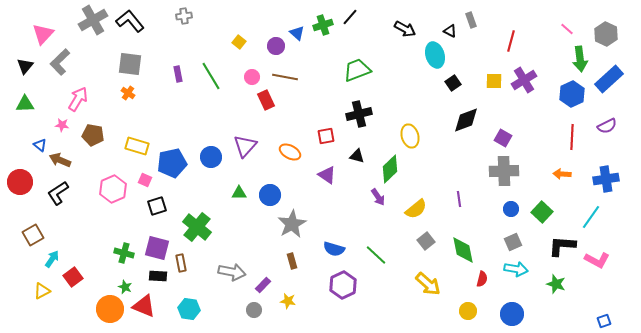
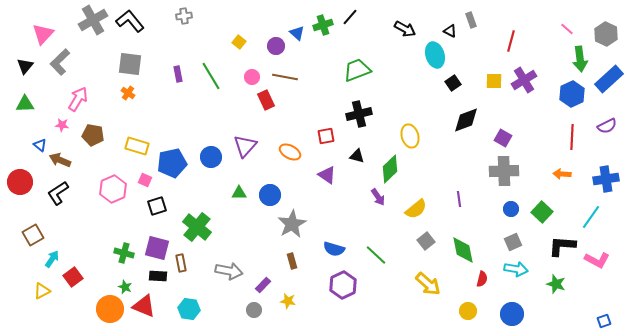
gray arrow at (232, 272): moved 3 px left, 1 px up
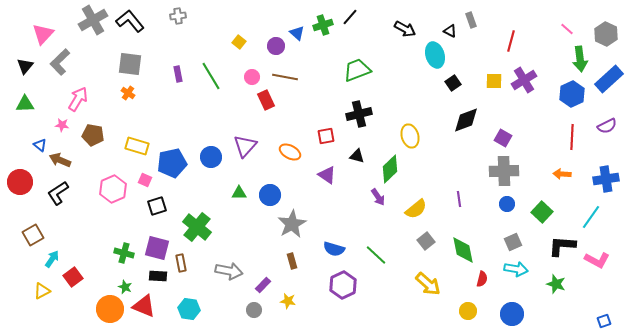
gray cross at (184, 16): moved 6 px left
blue circle at (511, 209): moved 4 px left, 5 px up
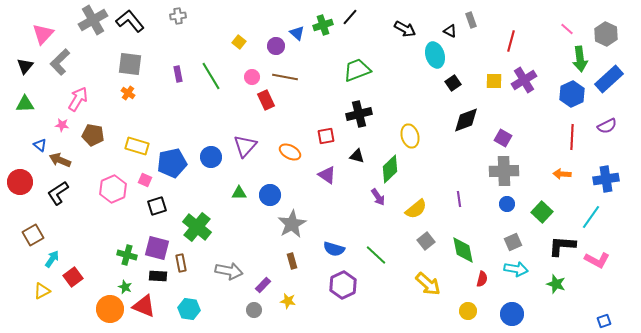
green cross at (124, 253): moved 3 px right, 2 px down
